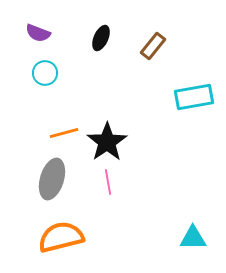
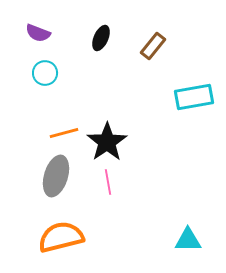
gray ellipse: moved 4 px right, 3 px up
cyan triangle: moved 5 px left, 2 px down
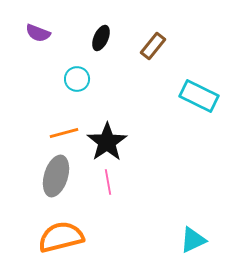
cyan circle: moved 32 px right, 6 px down
cyan rectangle: moved 5 px right, 1 px up; rotated 36 degrees clockwise
cyan triangle: moved 5 px right; rotated 24 degrees counterclockwise
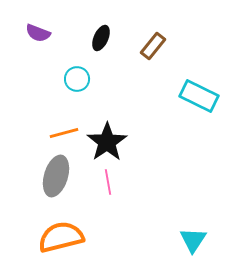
cyan triangle: rotated 32 degrees counterclockwise
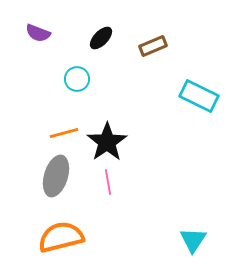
black ellipse: rotated 20 degrees clockwise
brown rectangle: rotated 28 degrees clockwise
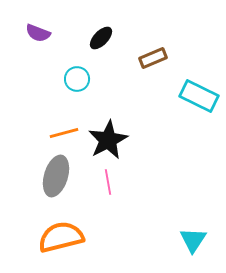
brown rectangle: moved 12 px down
black star: moved 1 px right, 2 px up; rotated 6 degrees clockwise
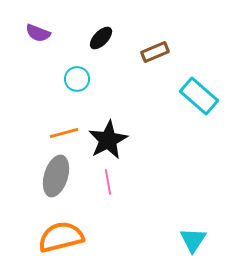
brown rectangle: moved 2 px right, 6 px up
cyan rectangle: rotated 15 degrees clockwise
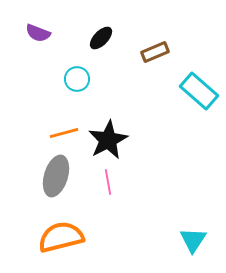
cyan rectangle: moved 5 px up
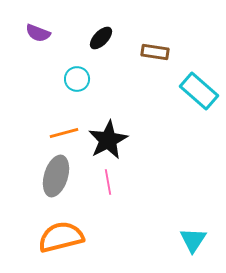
brown rectangle: rotated 32 degrees clockwise
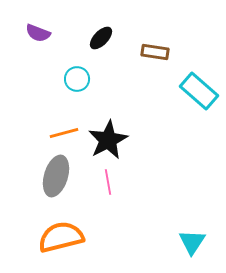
cyan triangle: moved 1 px left, 2 px down
